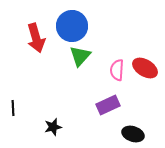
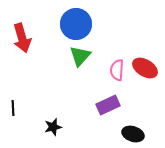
blue circle: moved 4 px right, 2 px up
red arrow: moved 14 px left
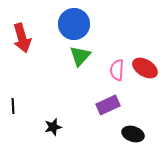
blue circle: moved 2 px left
black line: moved 2 px up
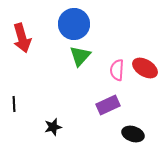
black line: moved 1 px right, 2 px up
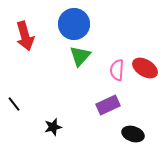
red arrow: moved 3 px right, 2 px up
black line: rotated 35 degrees counterclockwise
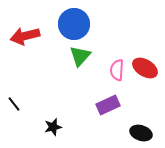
red arrow: rotated 92 degrees clockwise
black ellipse: moved 8 px right, 1 px up
